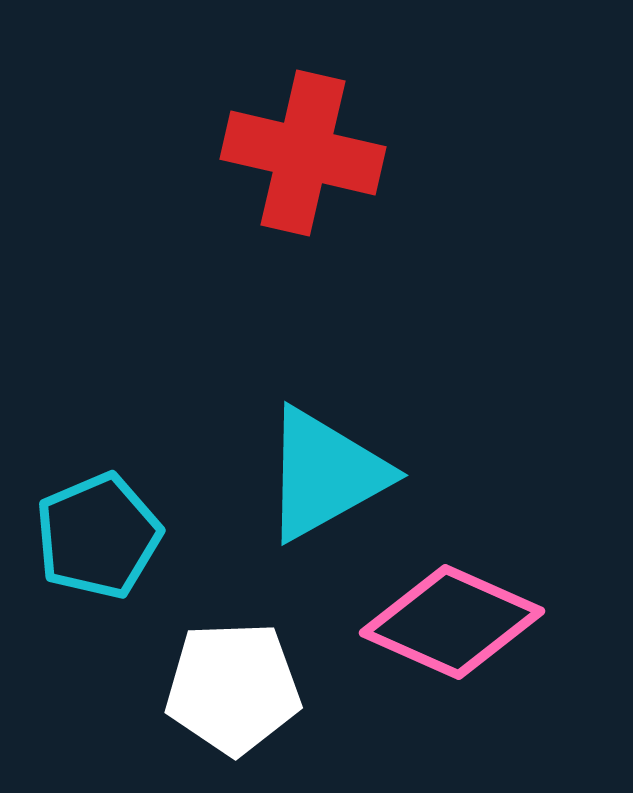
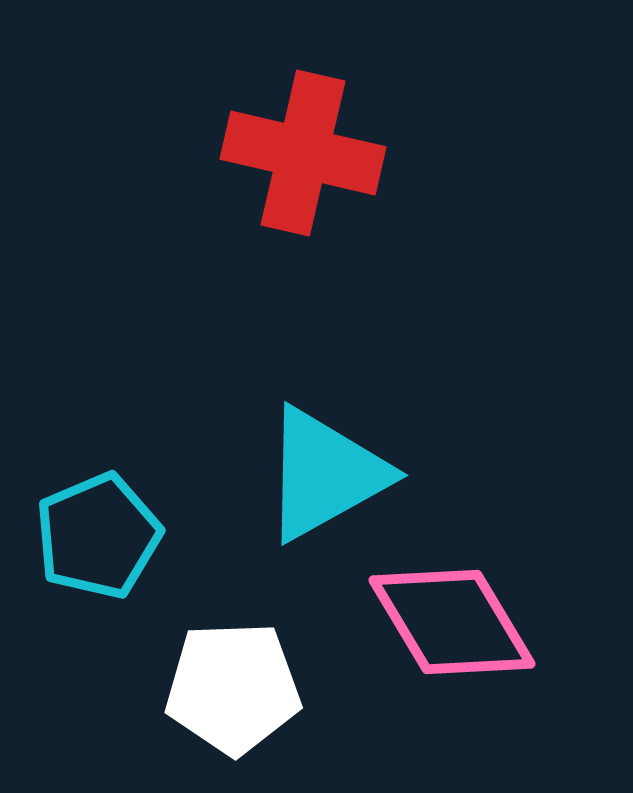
pink diamond: rotated 35 degrees clockwise
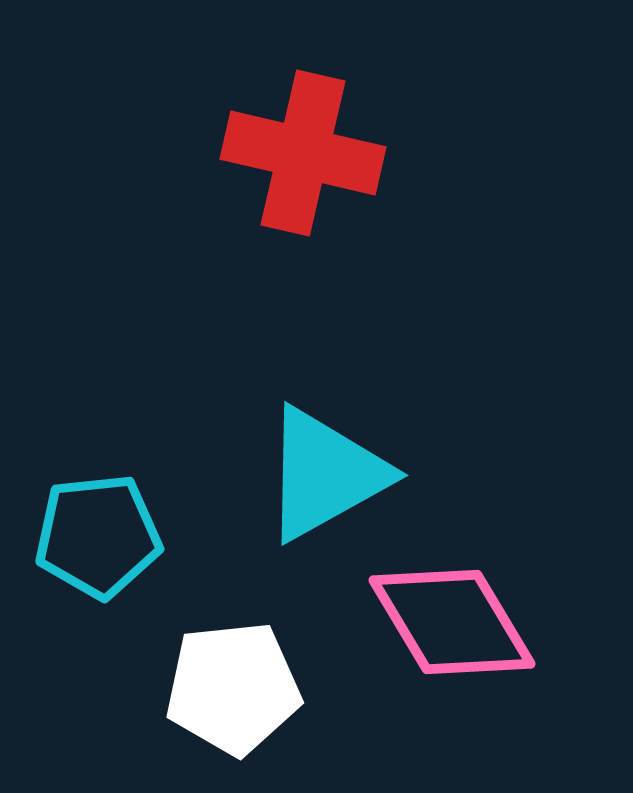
cyan pentagon: rotated 17 degrees clockwise
white pentagon: rotated 4 degrees counterclockwise
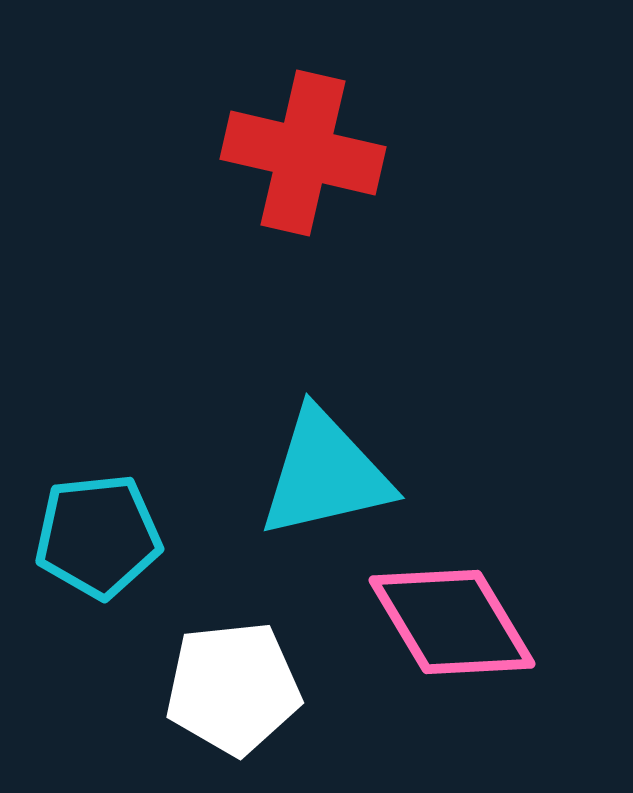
cyan triangle: rotated 16 degrees clockwise
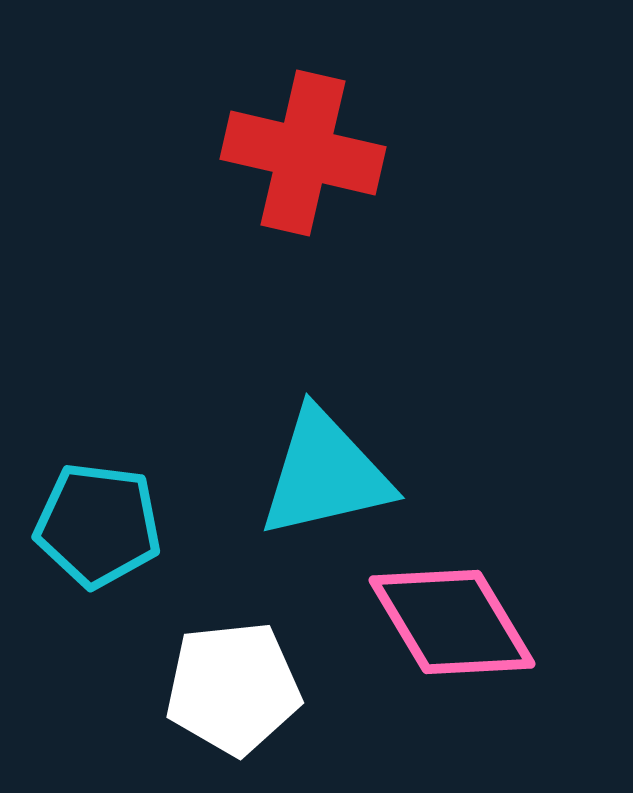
cyan pentagon: moved 11 px up; rotated 13 degrees clockwise
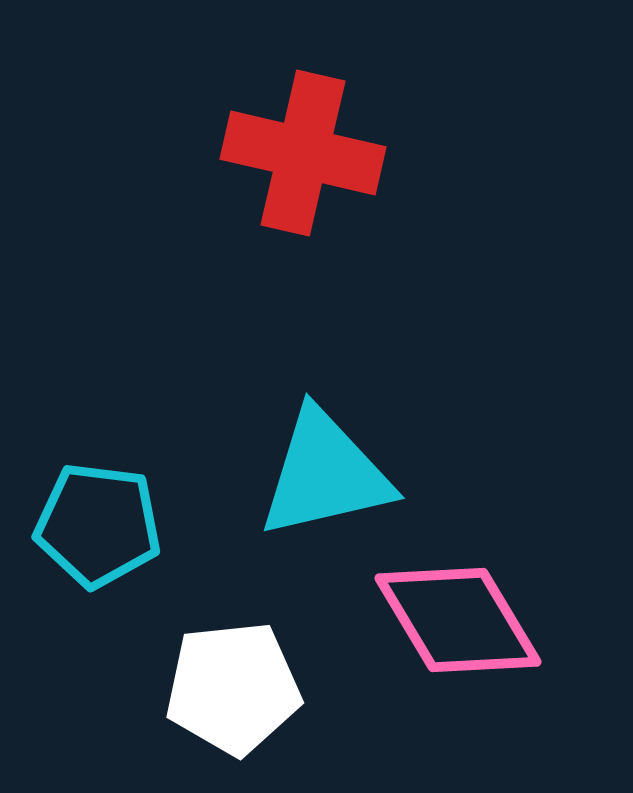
pink diamond: moved 6 px right, 2 px up
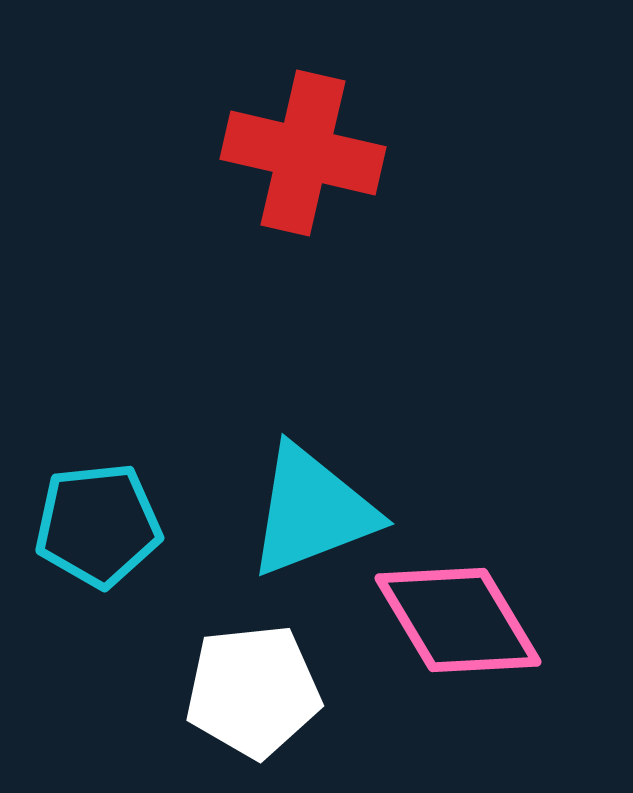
cyan triangle: moved 13 px left, 37 px down; rotated 8 degrees counterclockwise
cyan pentagon: rotated 13 degrees counterclockwise
white pentagon: moved 20 px right, 3 px down
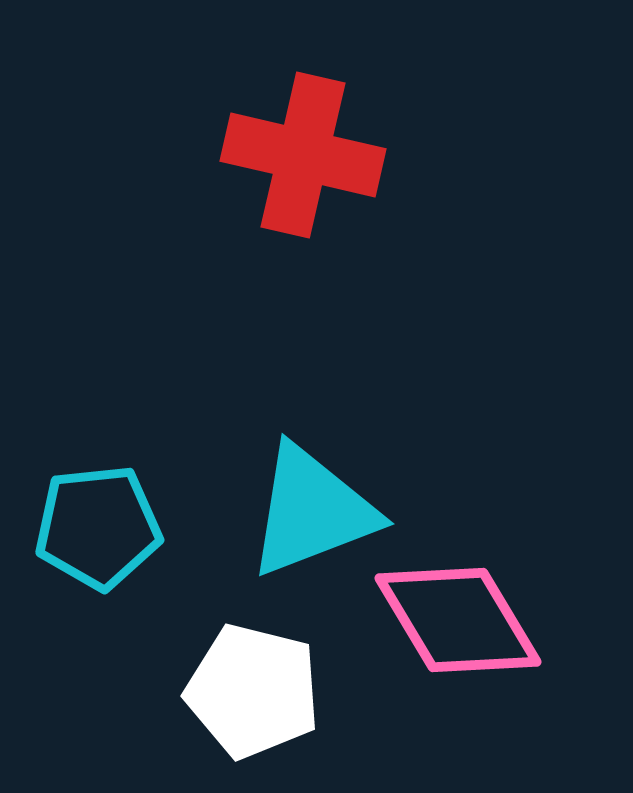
red cross: moved 2 px down
cyan pentagon: moved 2 px down
white pentagon: rotated 20 degrees clockwise
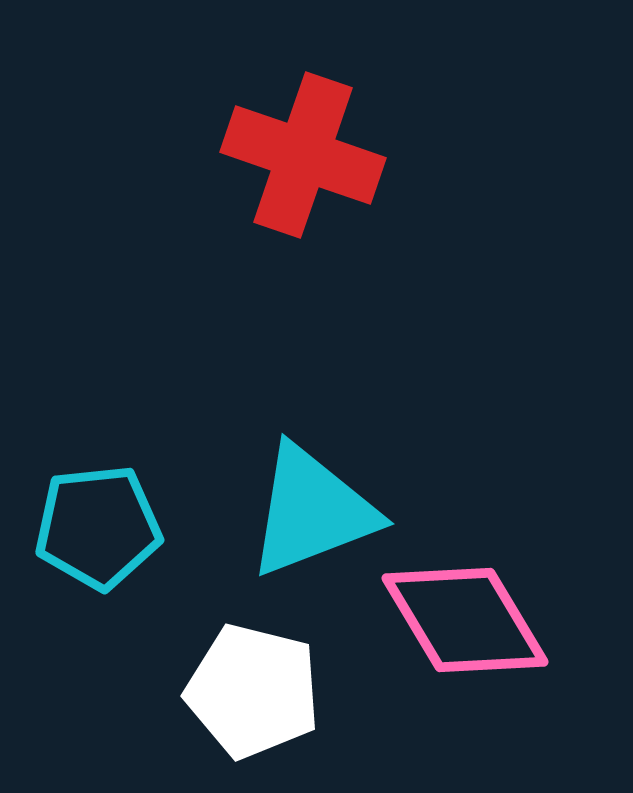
red cross: rotated 6 degrees clockwise
pink diamond: moved 7 px right
